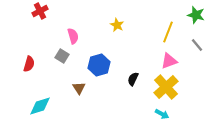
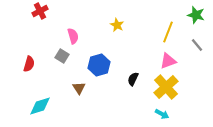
pink triangle: moved 1 px left
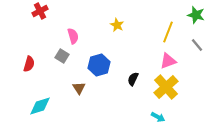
cyan arrow: moved 4 px left, 3 px down
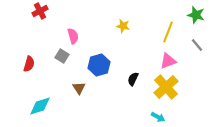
yellow star: moved 6 px right, 1 px down; rotated 16 degrees counterclockwise
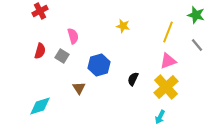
red semicircle: moved 11 px right, 13 px up
cyan arrow: moved 2 px right; rotated 88 degrees clockwise
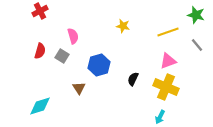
yellow line: rotated 50 degrees clockwise
yellow cross: rotated 25 degrees counterclockwise
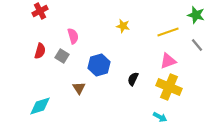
yellow cross: moved 3 px right
cyan arrow: rotated 88 degrees counterclockwise
